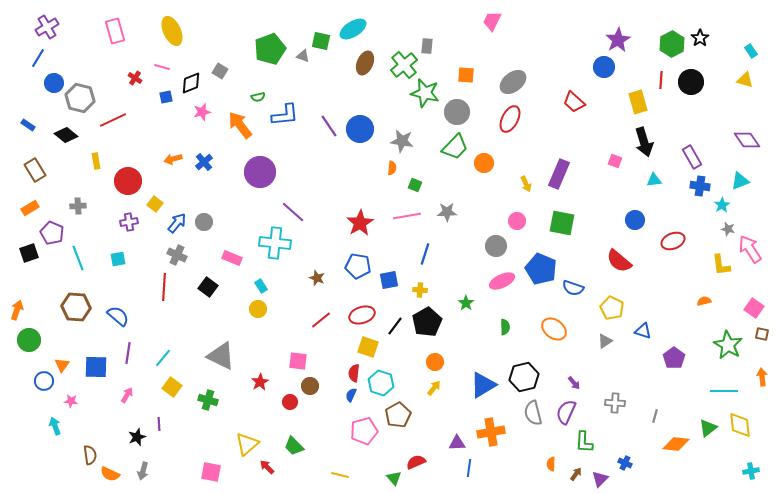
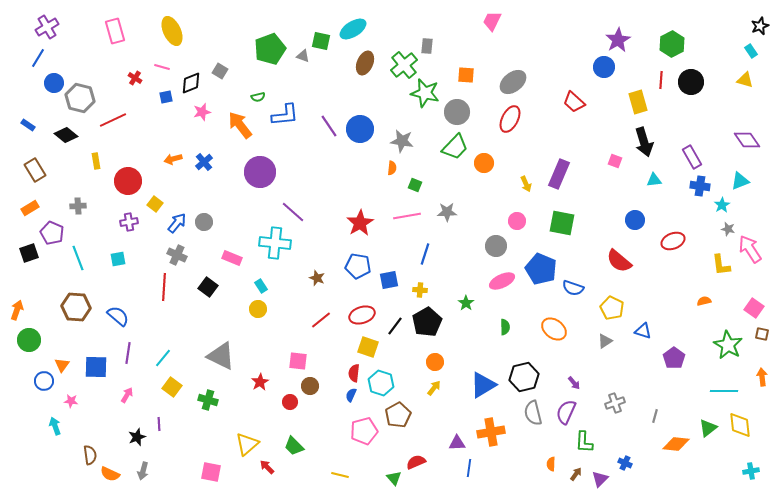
black star at (700, 38): moved 60 px right, 12 px up; rotated 12 degrees clockwise
gray cross at (615, 403): rotated 24 degrees counterclockwise
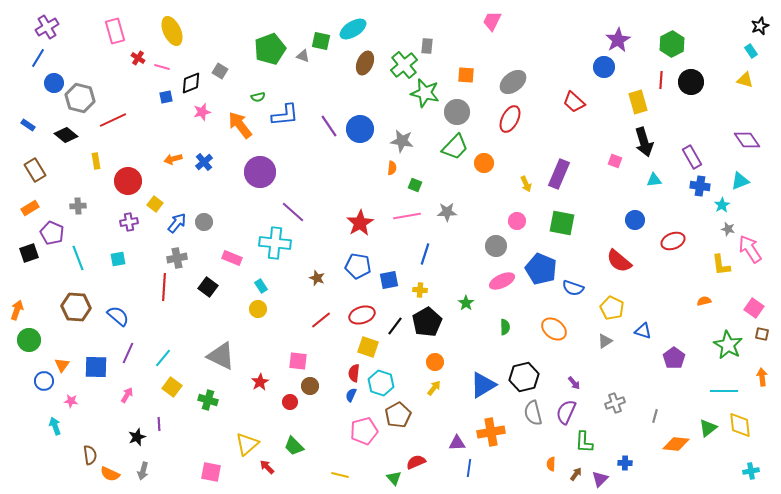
red cross at (135, 78): moved 3 px right, 20 px up
gray cross at (177, 255): moved 3 px down; rotated 36 degrees counterclockwise
purple line at (128, 353): rotated 15 degrees clockwise
blue cross at (625, 463): rotated 24 degrees counterclockwise
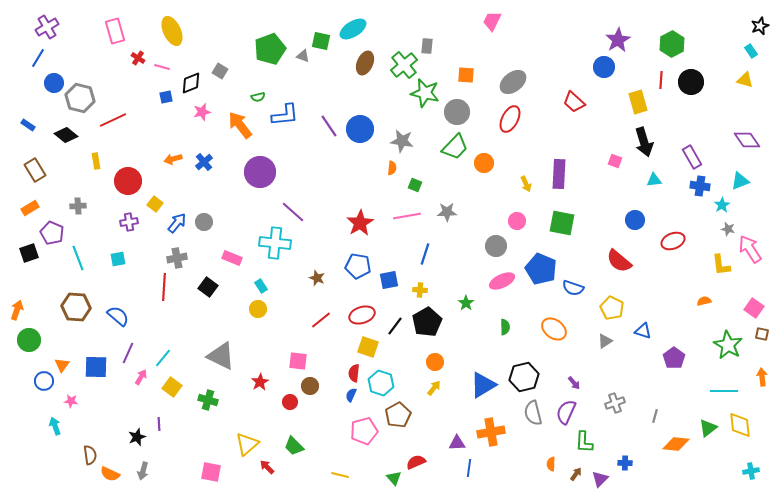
purple rectangle at (559, 174): rotated 20 degrees counterclockwise
pink arrow at (127, 395): moved 14 px right, 18 px up
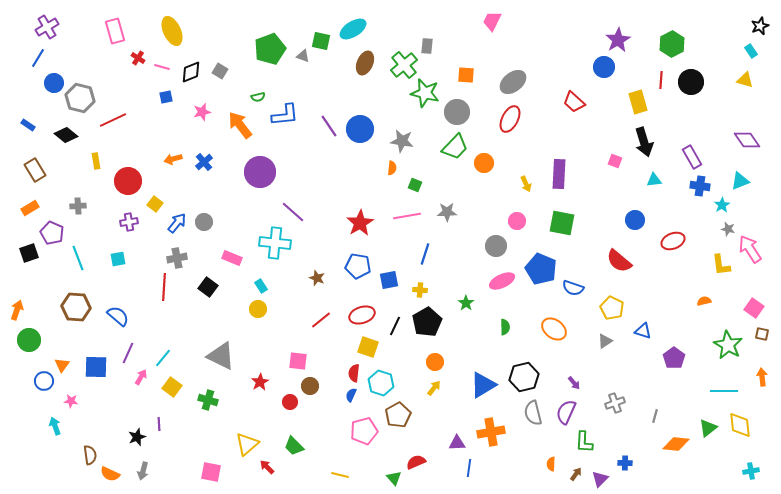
black diamond at (191, 83): moved 11 px up
black line at (395, 326): rotated 12 degrees counterclockwise
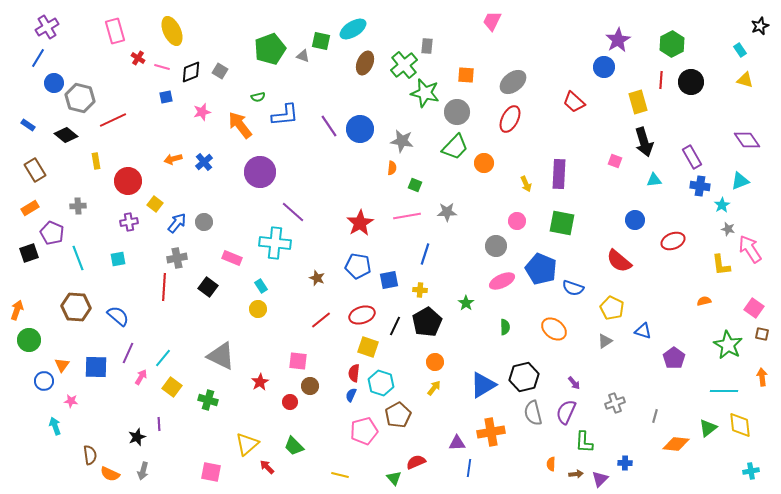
cyan rectangle at (751, 51): moved 11 px left, 1 px up
brown arrow at (576, 474): rotated 48 degrees clockwise
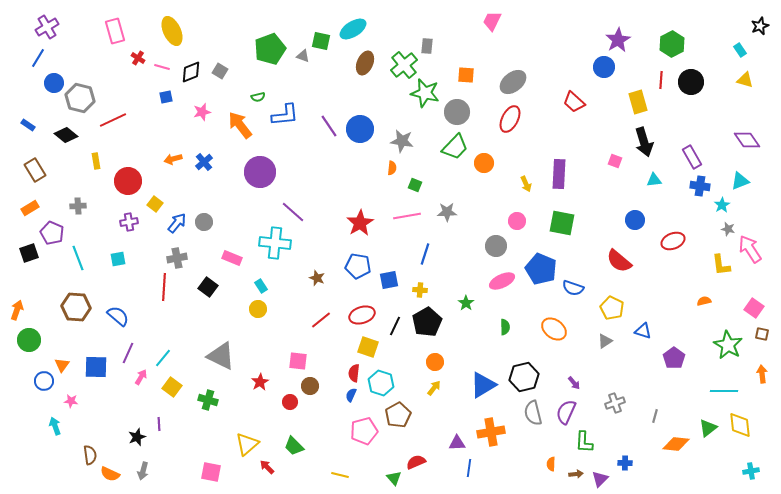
orange arrow at (762, 377): moved 3 px up
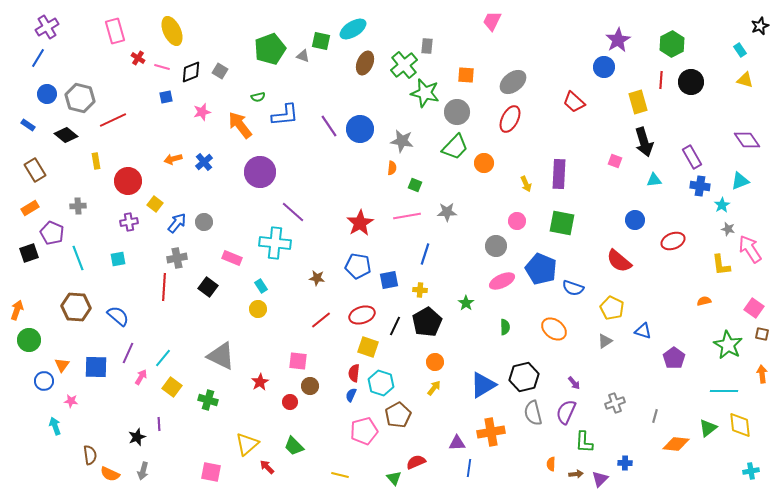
blue circle at (54, 83): moved 7 px left, 11 px down
brown star at (317, 278): rotated 14 degrees counterclockwise
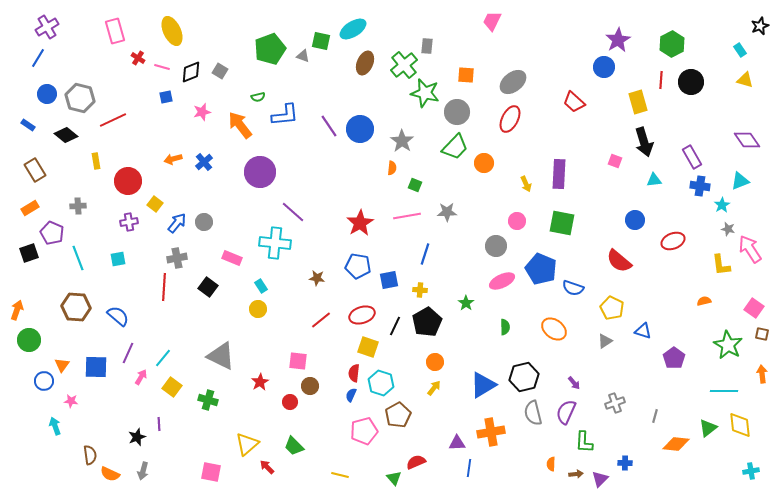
gray star at (402, 141): rotated 25 degrees clockwise
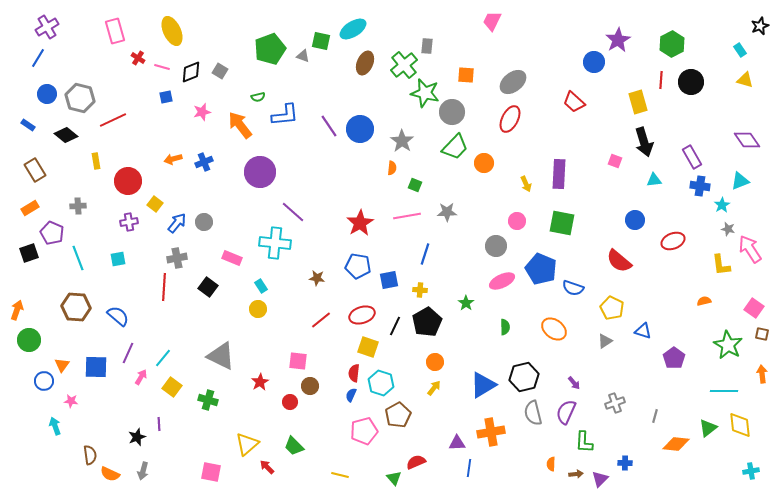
blue circle at (604, 67): moved 10 px left, 5 px up
gray circle at (457, 112): moved 5 px left
blue cross at (204, 162): rotated 18 degrees clockwise
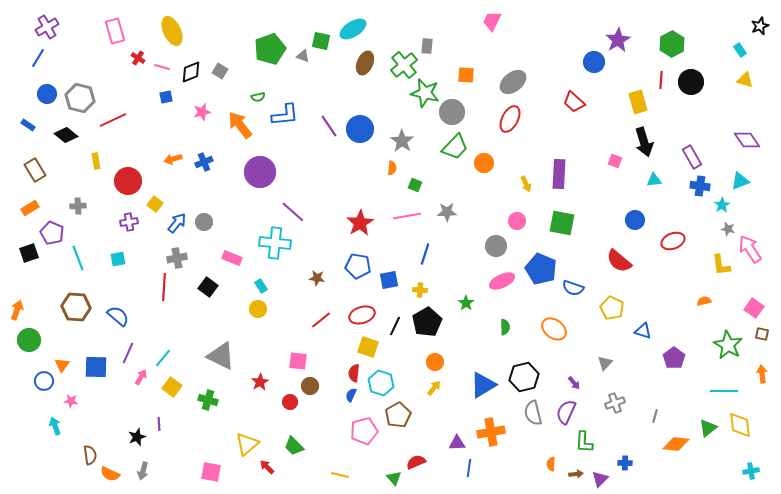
gray triangle at (605, 341): moved 22 px down; rotated 14 degrees counterclockwise
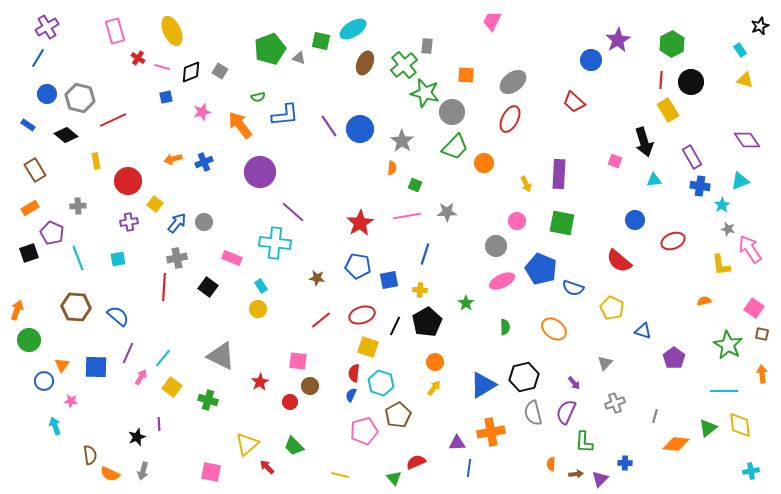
gray triangle at (303, 56): moved 4 px left, 2 px down
blue circle at (594, 62): moved 3 px left, 2 px up
yellow rectangle at (638, 102): moved 30 px right, 8 px down; rotated 15 degrees counterclockwise
